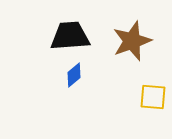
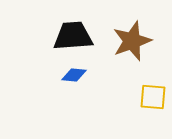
black trapezoid: moved 3 px right
blue diamond: rotated 45 degrees clockwise
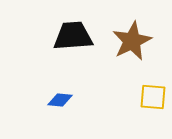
brown star: rotated 6 degrees counterclockwise
blue diamond: moved 14 px left, 25 px down
